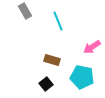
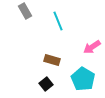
cyan pentagon: moved 1 px right, 2 px down; rotated 20 degrees clockwise
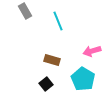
pink arrow: moved 4 px down; rotated 18 degrees clockwise
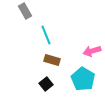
cyan line: moved 12 px left, 14 px down
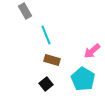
pink arrow: rotated 24 degrees counterclockwise
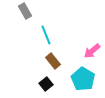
brown rectangle: moved 1 px right, 1 px down; rotated 35 degrees clockwise
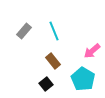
gray rectangle: moved 1 px left, 20 px down; rotated 70 degrees clockwise
cyan line: moved 8 px right, 4 px up
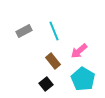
gray rectangle: rotated 21 degrees clockwise
pink arrow: moved 13 px left
